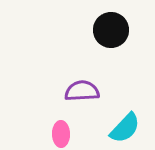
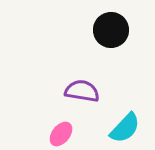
purple semicircle: rotated 12 degrees clockwise
pink ellipse: rotated 40 degrees clockwise
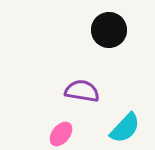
black circle: moved 2 px left
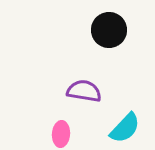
purple semicircle: moved 2 px right
pink ellipse: rotated 35 degrees counterclockwise
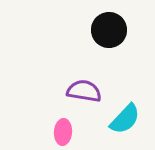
cyan semicircle: moved 9 px up
pink ellipse: moved 2 px right, 2 px up
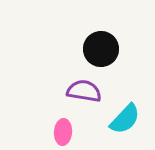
black circle: moved 8 px left, 19 px down
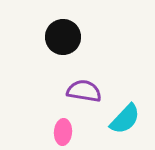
black circle: moved 38 px left, 12 px up
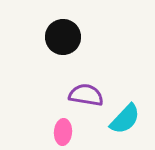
purple semicircle: moved 2 px right, 4 px down
